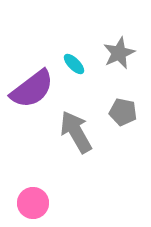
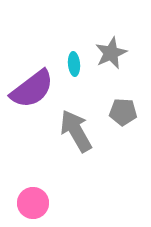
gray star: moved 8 px left
cyan ellipse: rotated 40 degrees clockwise
gray pentagon: rotated 8 degrees counterclockwise
gray arrow: moved 1 px up
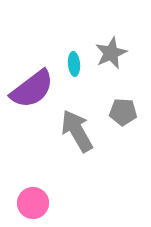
gray arrow: moved 1 px right
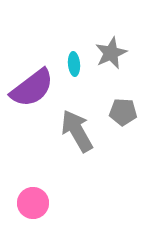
purple semicircle: moved 1 px up
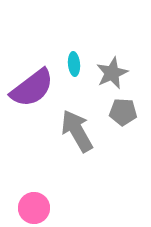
gray star: moved 1 px right, 20 px down
pink circle: moved 1 px right, 5 px down
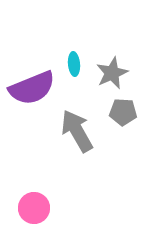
purple semicircle: rotated 15 degrees clockwise
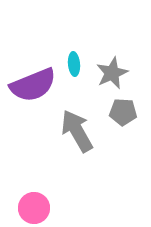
purple semicircle: moved 1 px right, 3 px up
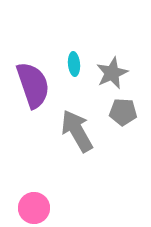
purple semicircle: rotated 87 degrees counterclockwise
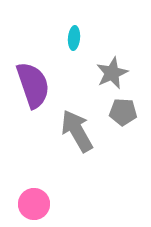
cyan ellipse: moved 26 px up; rotated 10 degrees clockwise
pink circle: moved 4 px up
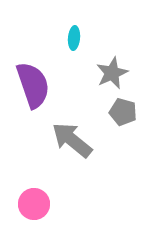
gray pentagon: rotated 12 degrees clockwise
gray arrow: moved 5 px left, 9 px down; rotated 21 degrees counterclockwise
